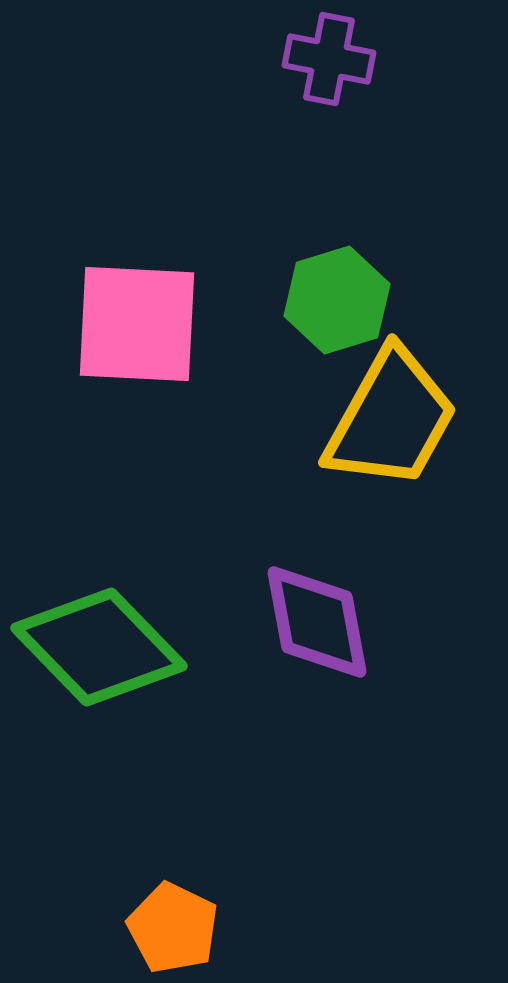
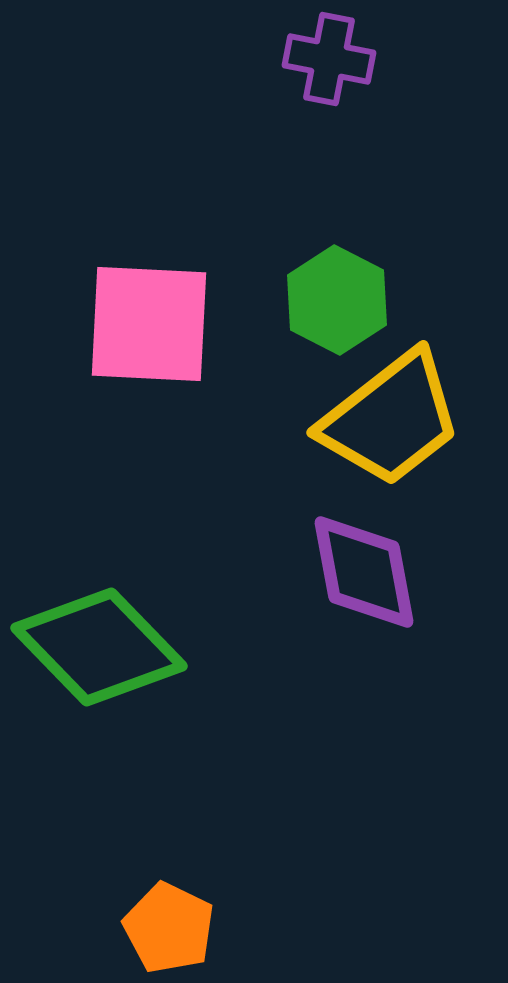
green hexagon: rotated 16 degrees counterclockwise
pink square: moved 12 px right
yellow trapezoid: rotated 23 degrees clockwise
purple diamond: moved 47 px right, 50 px up
orange pentagon: moved 4 px left
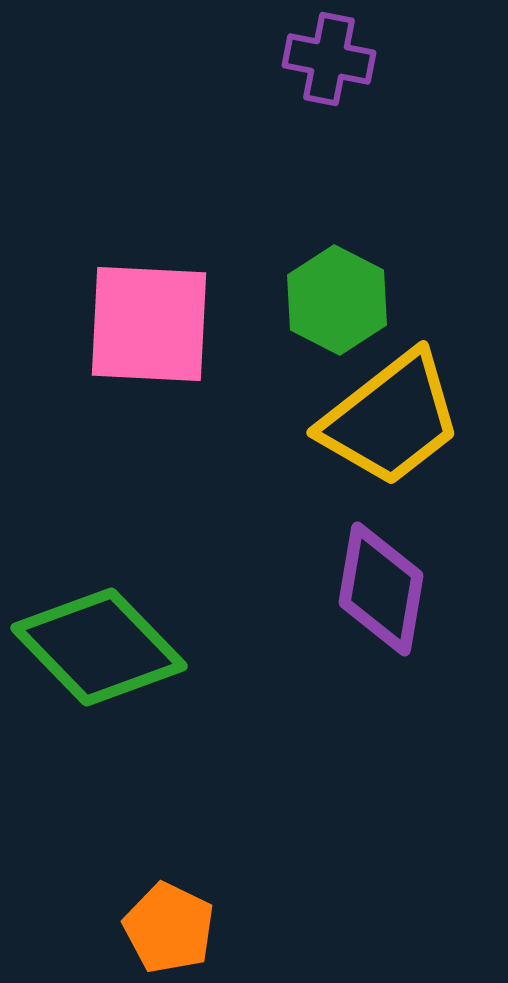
purple diamond: moved 17 px right, 17 px down; rotated 20 degrees clockwise
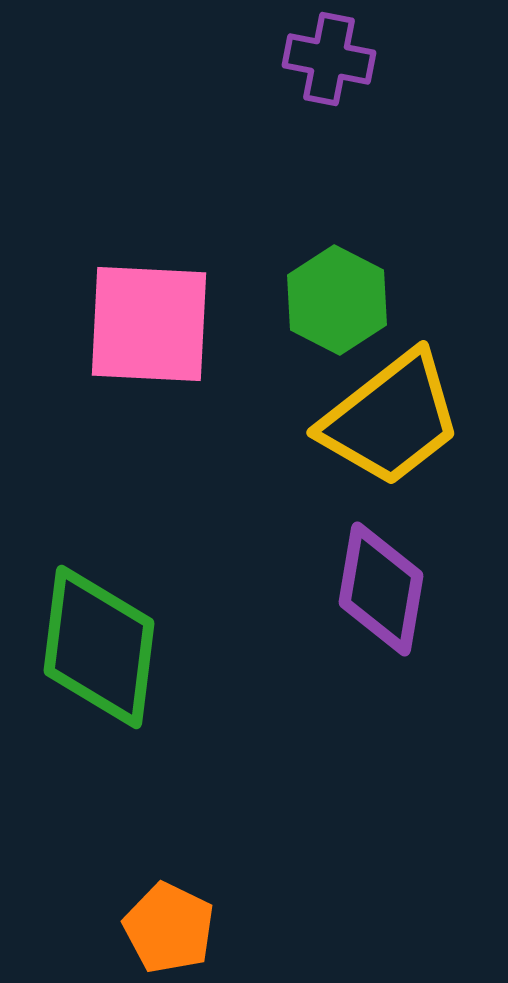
green diamond: rotated 51 degrees clockwise
